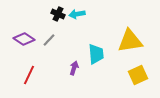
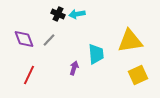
purple diamond: rotated 35 degrees clockwise
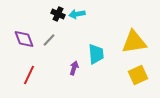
yellow triangle: moved 4 px right, 1 px down
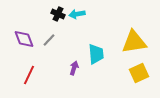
yellow square: moved 1 px right, 2 px up
